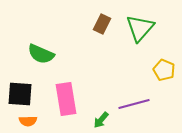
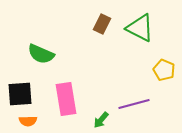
green triangle: rotated 44 degrees counterclockwise
black square: rotated 8 degrees counterclockwise
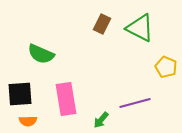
yellow pentagon: moved 2 px right, 3 px up
purple line: moved 1 px right, 1 px up
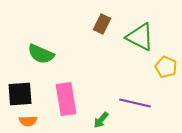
green triangle: moved 9 px down
purple line: rotated 28 degrees clockwise
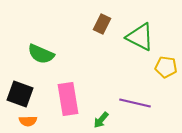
yellow pentagon: rotated 15 degrees counterclockwise
black square: rotated 24 degrees clockwise
pink rectangle: moved 2 px right
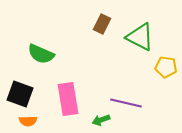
purple line: moved 9 px left
green arrow: rotated 30 degrees clockwise
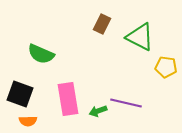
green arrow: moved 3 px left, 9 px up
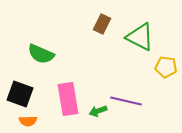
purple line: moved 2 px up
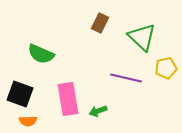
brown rectangle: moved 2 px left, 1 px up
green triangle: moved 2 px right; rotated 16 degrees clockwise
yellow pentagon: moved 1 px down; rotated 20 degrees counterclockwise
purple line: moved 23 px up
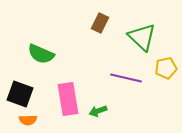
orange semicircle: moved 1 px up
